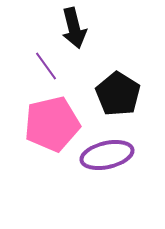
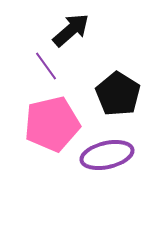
black arrow: moved 3 px left, 2 px down; rotated 117 degrees counterclockwise
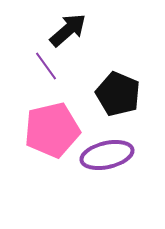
black arrow: moved 3 px left
black pentagon: rotated 9 degrees counterclockwise
pink pentagon: moved 6 px down
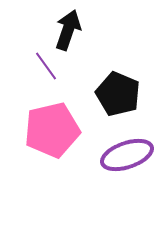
black arrow: rotated 30 degrees counterclockwise
purple ellipse: moved 20 px right; rotated 6 degrees counterclockwise
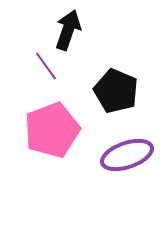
black pentagon: moved 2 px left, 3 px up
pink pentagon: rotated 8 degrees counterclockwise
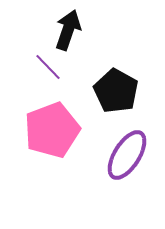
purple line: moved 2 px right, 1 px down; rotated 8 degrees counterclockwise
black pentagon: rotated 6 degrees clockwise
purple ellipse: rotated 39 degrees counterclockwise
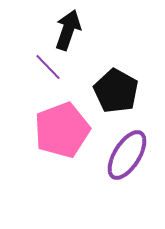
pink pentagon: moved 10 px right
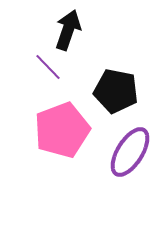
black pentagon: rotated 18 degrees counterclockwise
purple ellipse: moved 3 px right, 3 px up
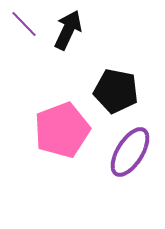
black arrow: rotated 6 degrees clockwise
purple line: moved 24 px left, 43 px up
